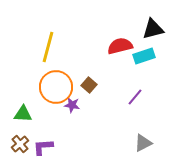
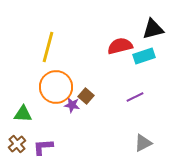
brown square: moved 3 px left, 11 px down
purple line: rotated 24 degrees clockwise
brown cross: moved 3 px left
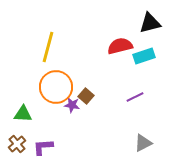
black triangle: moved 3 px left, 6 px up
